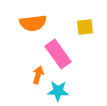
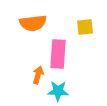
pink rectangle: rotated 40 degrees clockwise
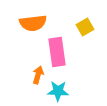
yellow square: rotated 24 degrees counterclockwise
pink rectangle: moved 1 px left, 2 px up; rotated 12 degrees counterclockwise
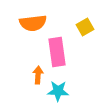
orange arrow: rotated 12 degrees counterclockwise
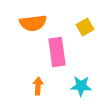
orange arrow: moved 11 px down
cyan star: moved 23 px right, 5 px up
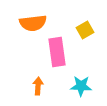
yellow square: moved 3 px down
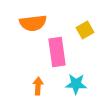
cyan star: moved 5 px left, 2 px up
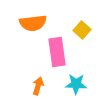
yellow square: moved 3 px left; rotated 18 degrees counterclockwise
orange arrow: rotated 12 degrees clockwise
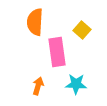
orange semicircle: moved 2 px right, 1 px up; rotated 100 degrees clockwise
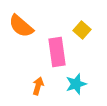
orange semicircle: moved 14 px left, 4 px down; rotated 52 degrees counterclockwise
cyan star: rotated 20 degrees counterclockwise
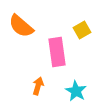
yellow square: rotated 18 degrees clockwise
cyan star: moved 7 px down; rotated 25 degrees counterclockwise
